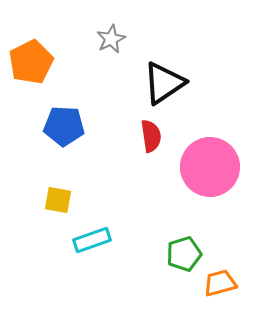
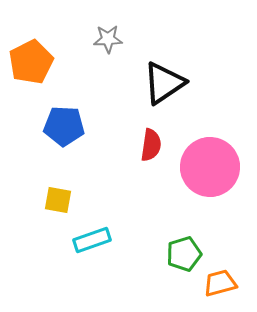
gray star: moved 3 px left; rotated 24 degrees clockwise
red semicircle: moved 9 px down; rotated 16 degrees clockwise
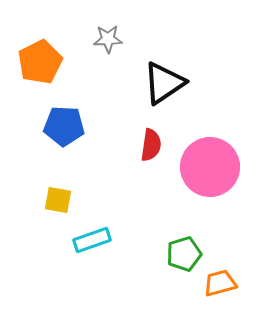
orange pentagon: moved 9 px right
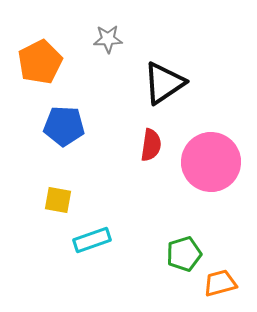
pink circle: moved 1 px right, 5 px up
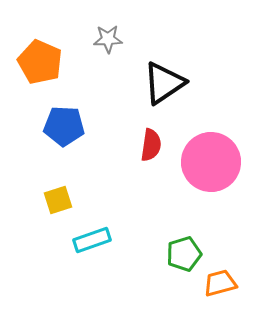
orange pentagon: rotated 21 degrees counterclockwise
yellow square: rotated 28 degrees counterclockwise
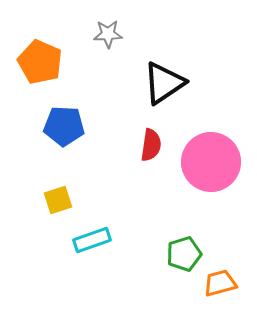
gray star: moved 5 px up
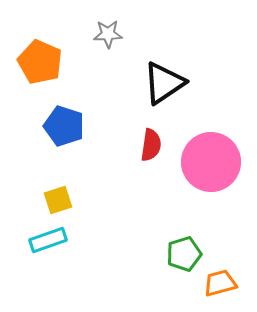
blue pentagon: rotated 15 degrees clockwise
cyan rectangle: moved 44 px left
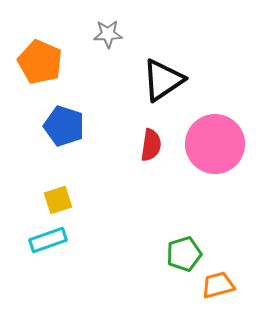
black triangle: moved 1 px left, 3 px up
pink circle: moved 4 px right, 18 px up
orange trapezoid: moved 2 px left, 2 px down
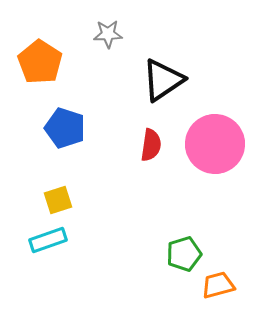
orange pentagon: rotated 9 degrees clockwise
blue pentagon: moved 1 px right, 2 px down
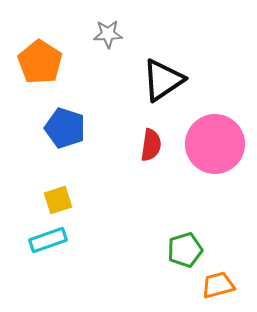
green pentagon: moved 1 px right, 4 px up
